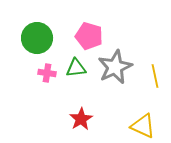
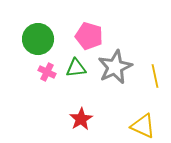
green circle: moved 1 px right, 1 px down
pink cross: moved 1 px up; rotated 18 degrees clockwise
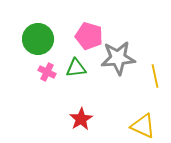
gray star: moved 3 px right, 9 px up; rotated 20 degrees clockwise
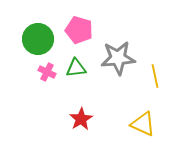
pink pentagon: moved 10 px left, 6 px up
yellow triangle: moved 2 px up
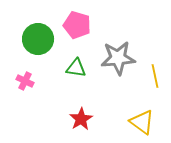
pink pentagon: moved 2 px left, 5 px up
green triangle: rotated 15 degrees clockwise
pink cross: moved 22 px left, 9 px down
yellow triangle: moved 1 px left, 2 px up; rotated 12 degrees clockwise
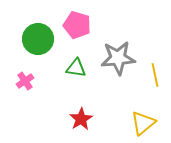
yellow line: moved 1 px up
pink cross: rotated 30 degrees clockwise
yellow triangle: moved 1 px right, 1 px down; rotated 44 degrees clockwise
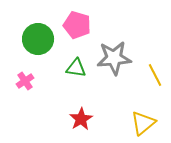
gray star: moved 4 px left
yellow line: rotated 15 degrees counterclockwise
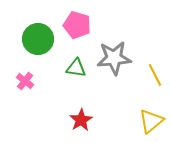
pink cross: rotated 18 degrees counterclockwise
red star: moved 1 px down
yellow triangle: moved 8 px right, 2 px up
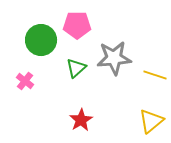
pink pentagon: rotated 16 degrees counterclockwise
green circle: moved 3 px right, 1 px down
green triangle: rotated 50 degrees counterclockwise
yellow line: rotated 45 degrees counterclockwise
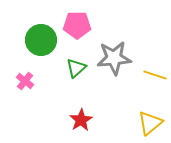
yellow triangle: moved 1 px left, 2 px down
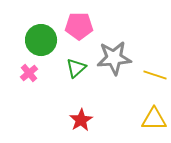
pink pentagon: moved 2 px right, 1 px down
pink cross: moved 4 px right, 8 px up; rotated 12 degrees clockwise
yellow triangle: moved 4 px right, 4 px up; rotated 40 degrees clockwise
